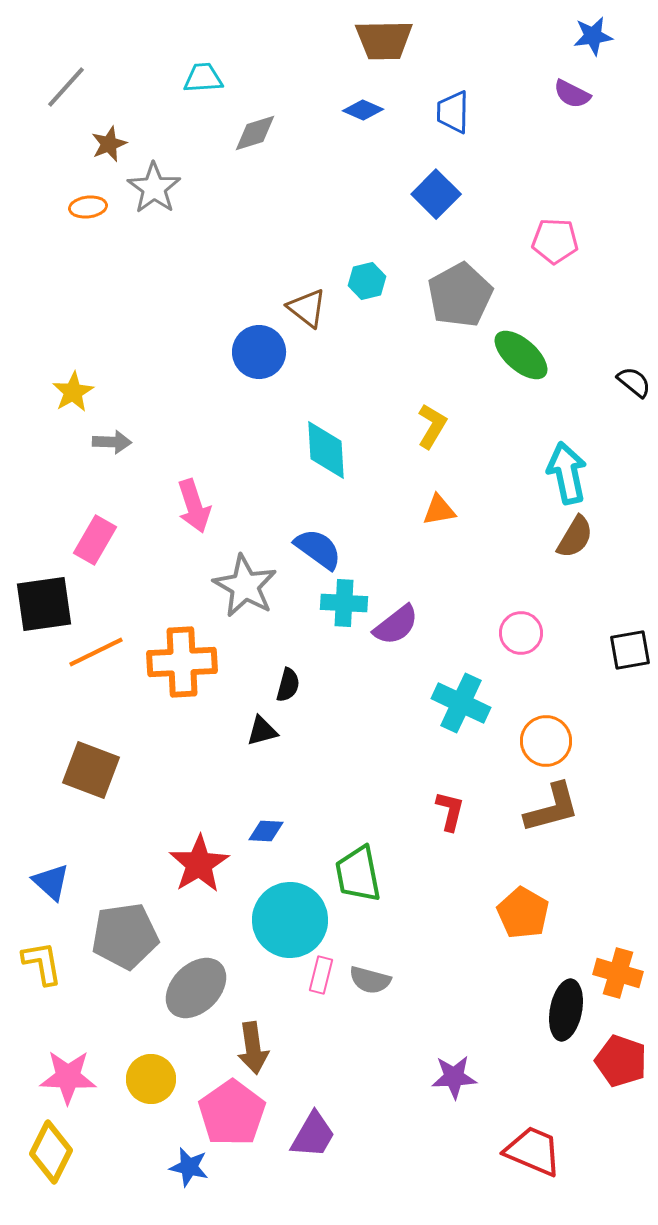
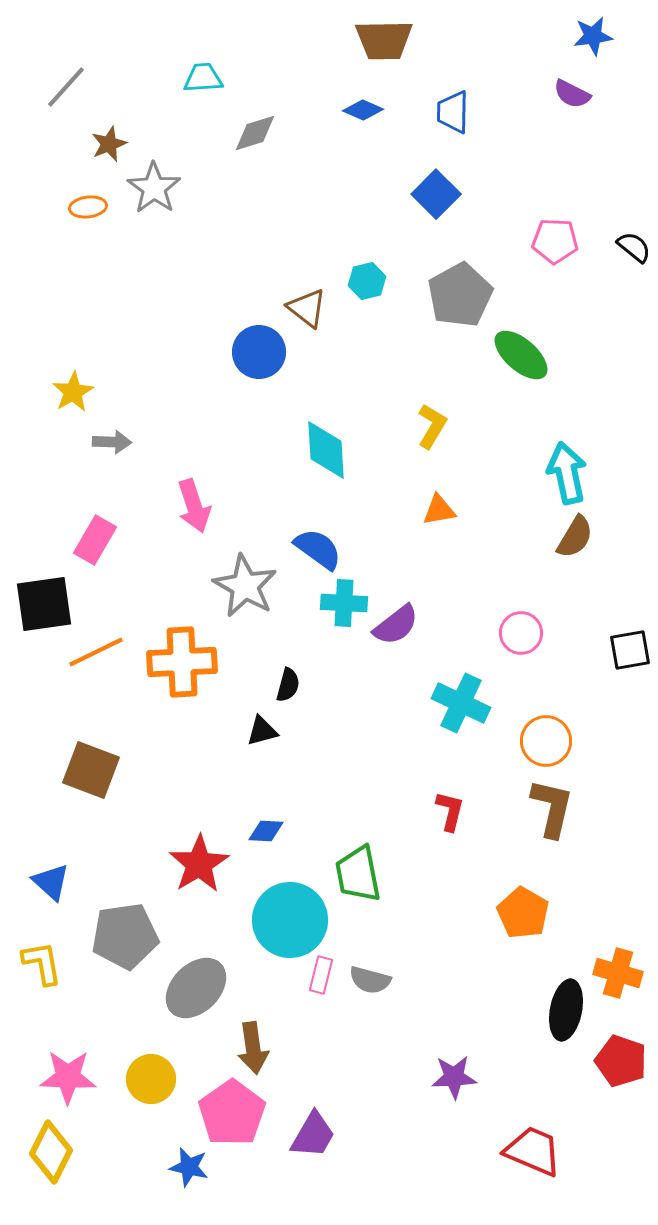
black semicircle at (634, 382): moved 135 px up
brown L-shape at (552, 808): rotated 62 degrees counterclockwise
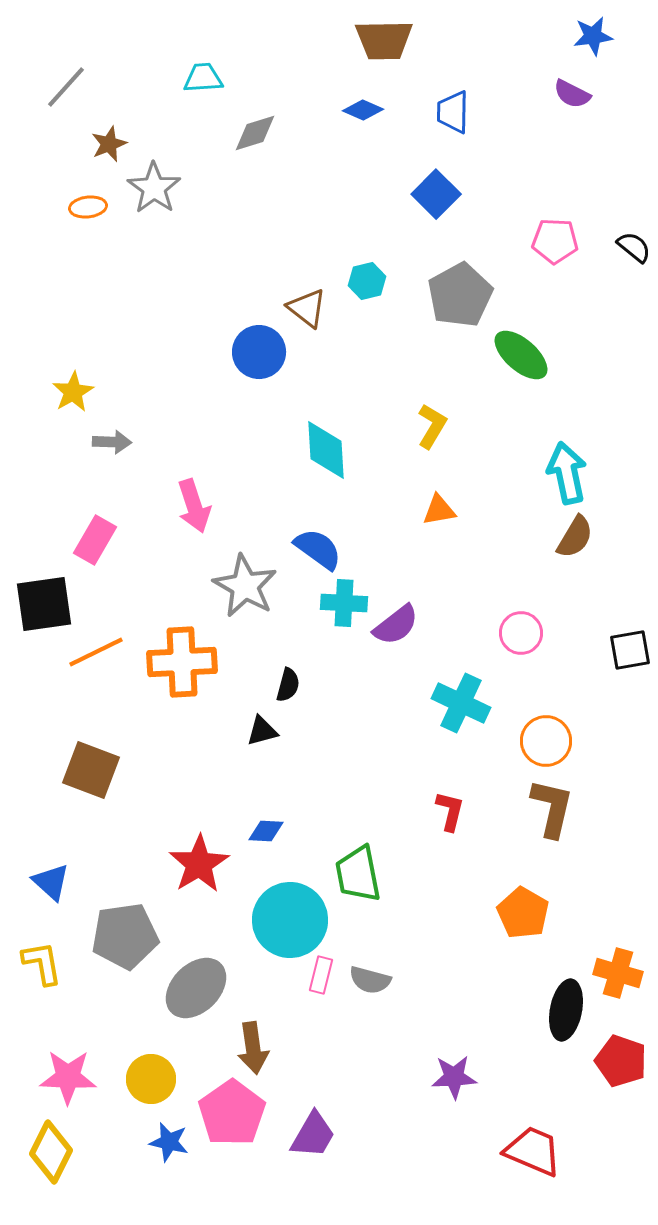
blue star at (189, 1167): moved 20 px left, 25 px up
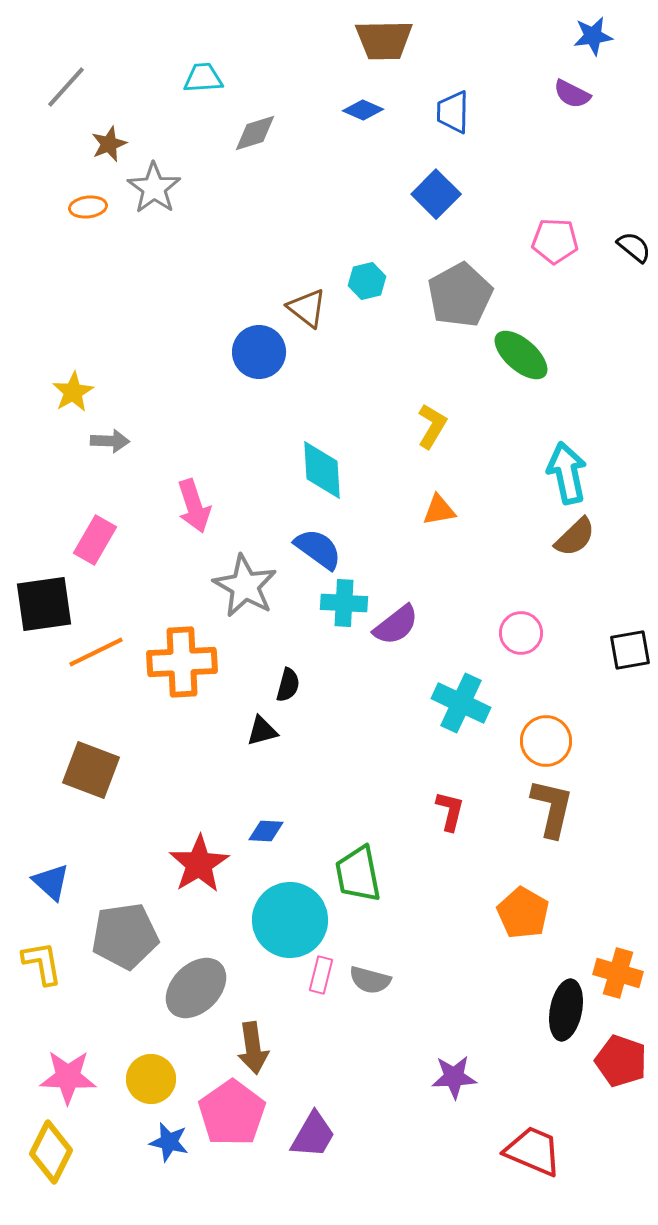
gray arrow at (112, 442): moved 2 px left, 1 px up
cyan diamond at (326, 450): moved 4 px left, 20 px down
brown semicircle at (575, 537): rotated 15 degrees clockwise
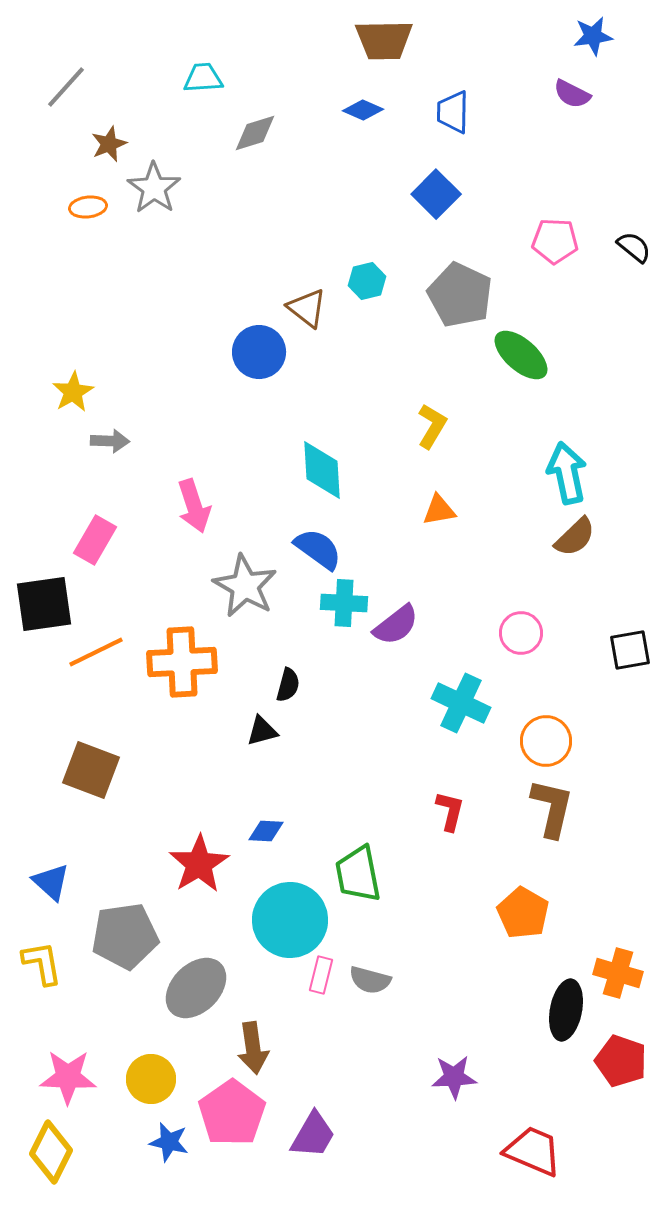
gray pentagon at (460, 295): rotated 18 degrees counterclockwise
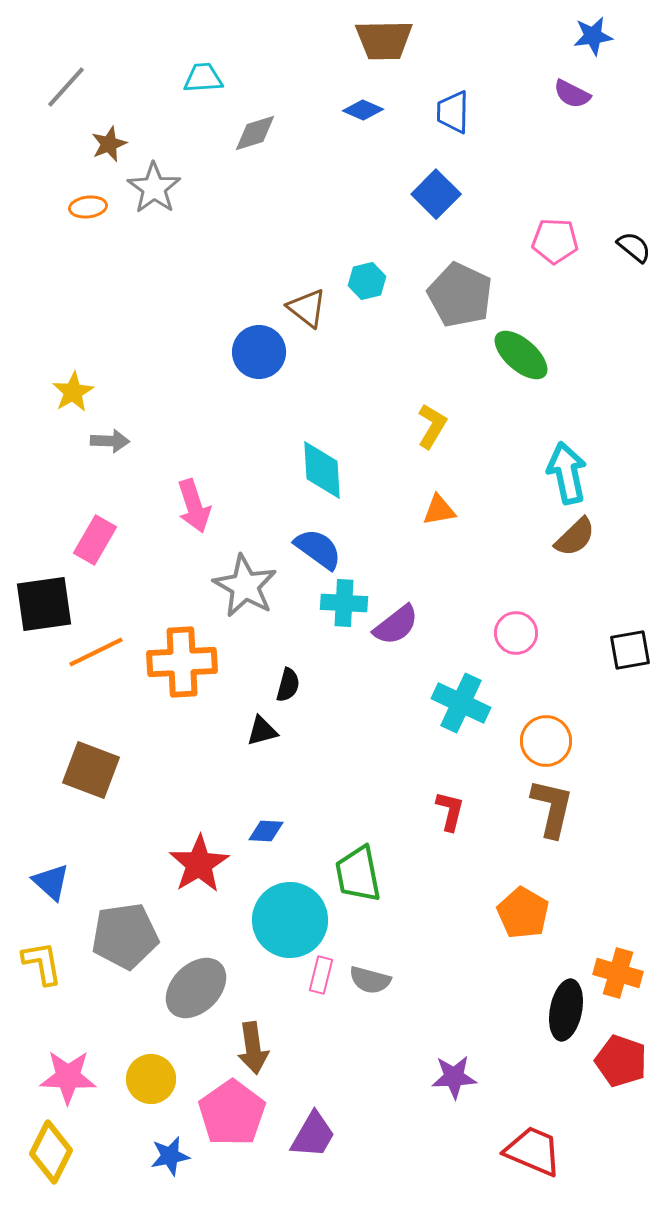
pink circle at (521, 633): moved 5 px left
blue star at (169, 1142): moved 1 px right, 14 px down; rotated 24 degrees counterclockwise
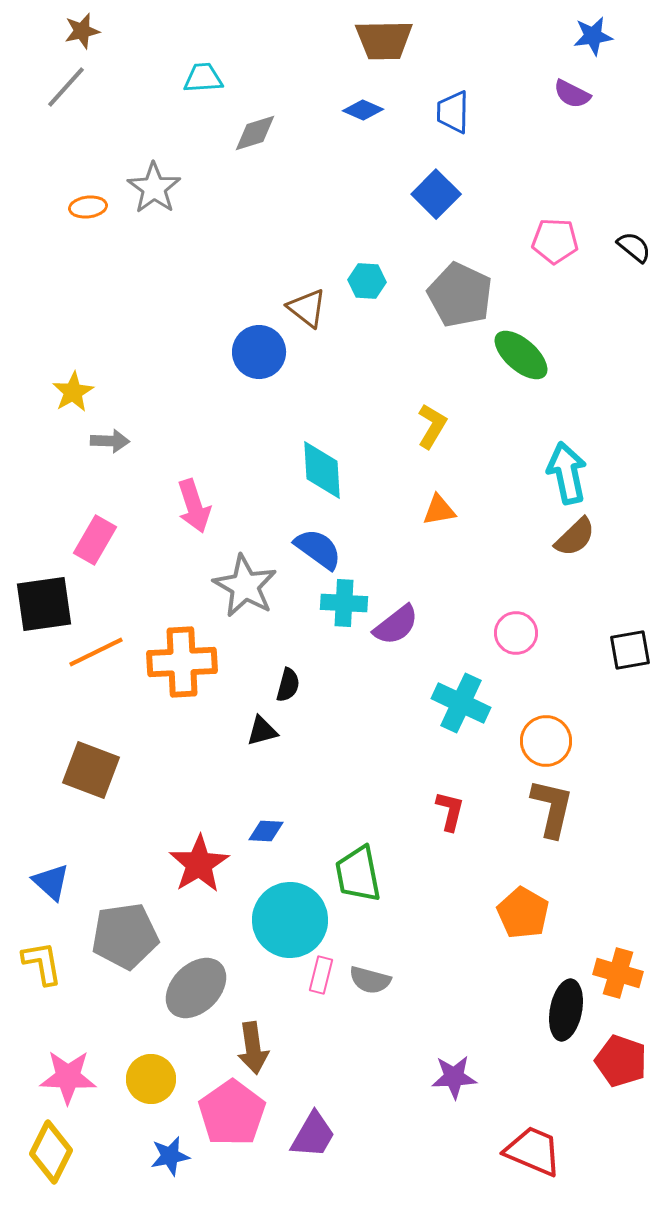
brown star at (109, 144): moved 27 px left, 113 px up; rotated 9 degrees clockwise
cyan hexagon at (367, 281): rotated 18 degrees clockwise
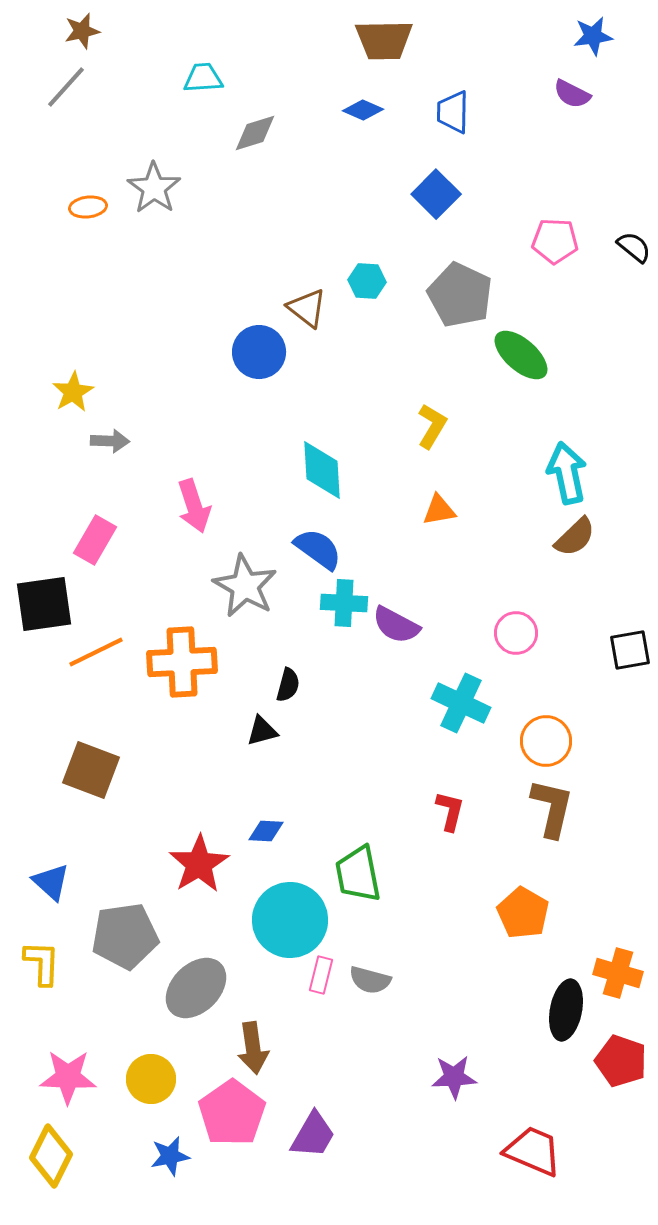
purple semicircle at (396, 625): rotated 66 degrees clockwise
yellow L-shape at (42, 963): rotated 12 degrees clockwise
yellow diamond at (51, 1152): moved 4 px down
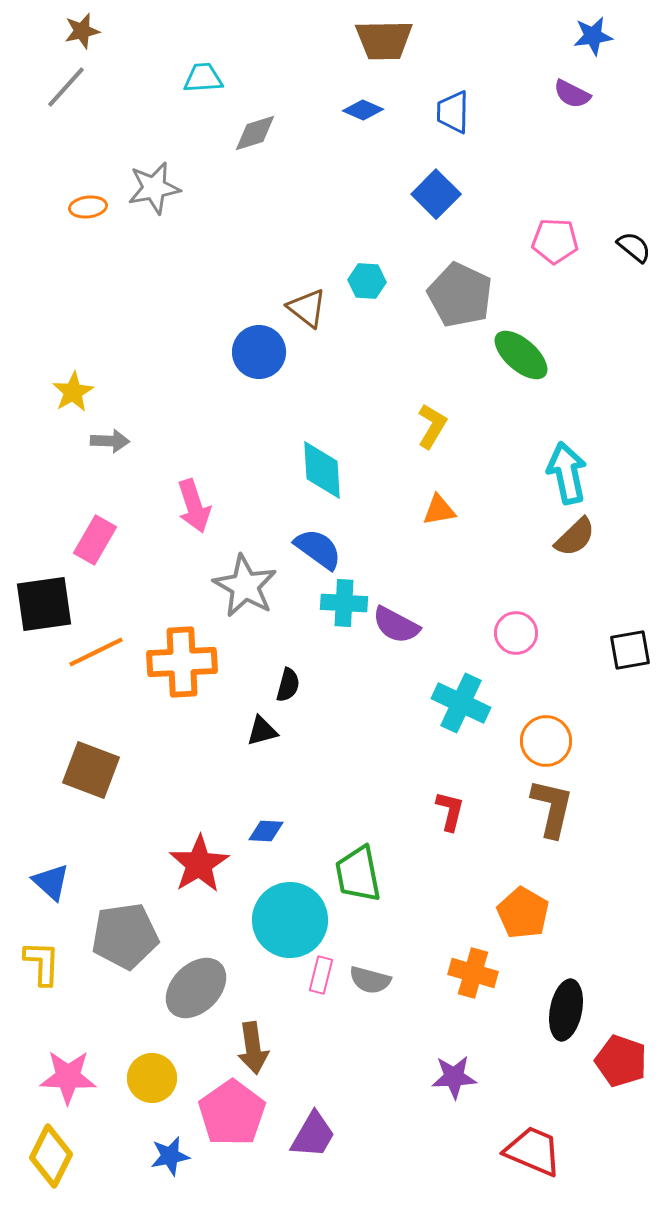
gray star at (154, 188): rotated 26 degrees clockwise
orange cross at (618, 973): moved 145 px left
yellow circle at (151, 1079): moved 1 px right, 1 px up
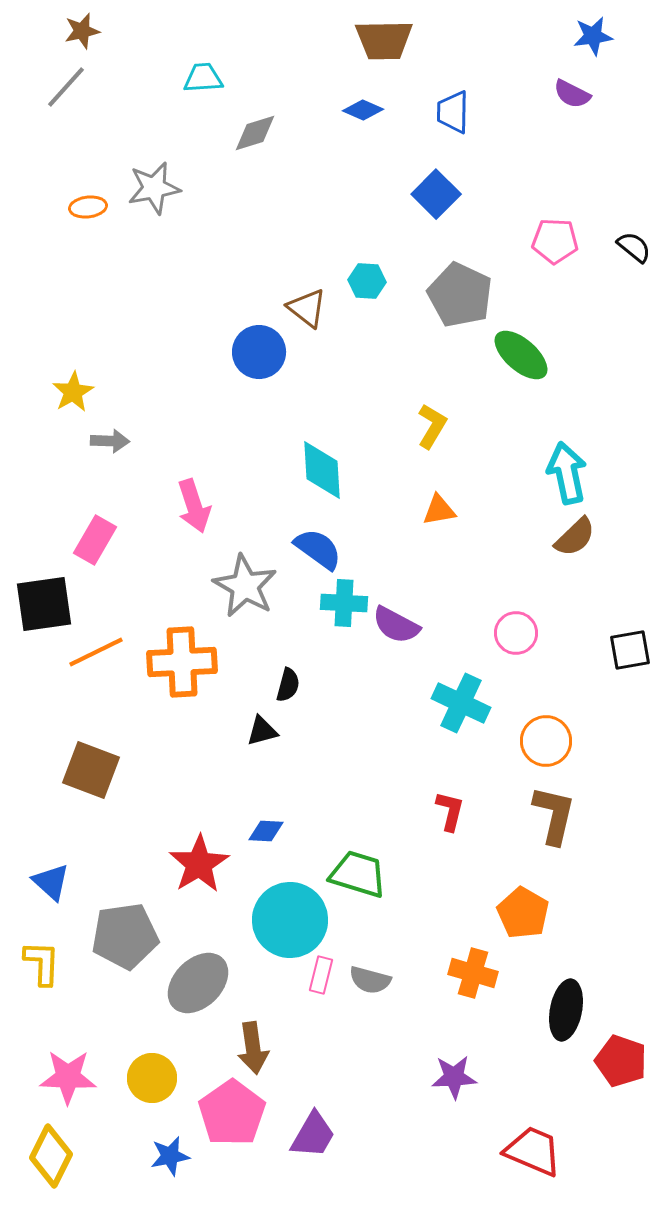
brown L-shape at (552, 808): moved 2 px right, 7 px down
green trapezoid at (358, 874): rotated 118 degrees clockwise
gray ellipse at (196, 988): moved 2 px right, 5 px up
